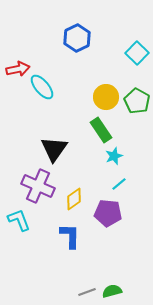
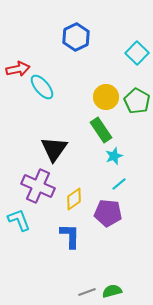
blue hexagon: moved 1 px left, 1 px up
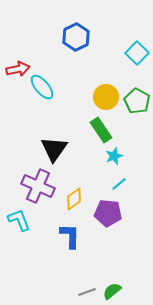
green semicircle: rotated 24 degrees counterclockwise
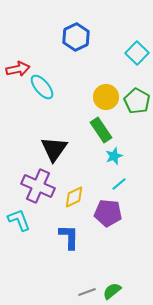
yellow diamond: moved 2 px up; rotated 10 degrees clockwise
blue L-shape: moved 1 px left, 1 px down
